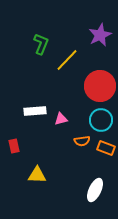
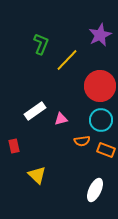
white rectangle: rotated 30 degrees counterclockwise
orange rectangle: moved 2 px down
yellow triangle: rotated 42 degrees clockwise
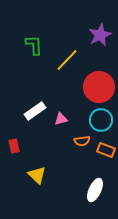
green L-shape: moved 7 px left, 1 px down; rotated 25 degrees counterclockwise
red circle: moved 1 px left, 1 px down
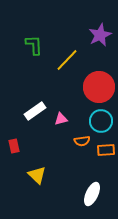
cyan circle: moved 1 px down
orange rectangle: rotated 24 degrees counterclockwise
white ellipse: moved 3 px left, 4 px down
